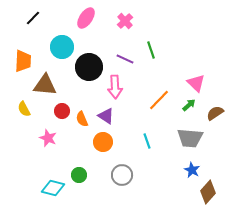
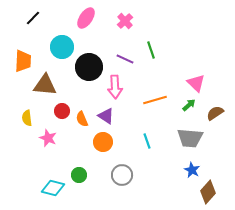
orange line: moved 4 px left; rotated 30 degrees clockwise
yellow semicircle: moved 3 px right, 9 px down; rotated 21 degrees clockwise
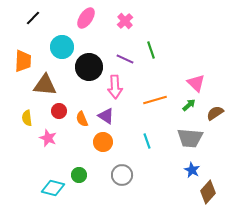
red circle: moved 3 px left
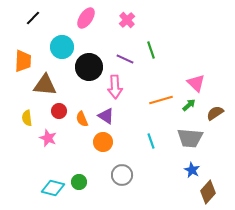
pink cross: moved 2 px right, 1 px up
orange line: moved 6 px right
cyan line: moved 4 px right
green circle: moved 7 px down
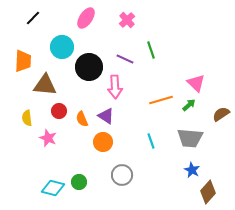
brown semicircle: moved 6 px right, 1 px down
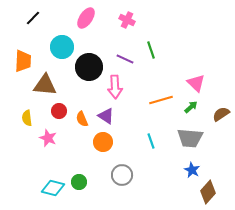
pink cross: rotated 21 degrees counterclockwise
green arrow: moved 2 px right, 2 px down
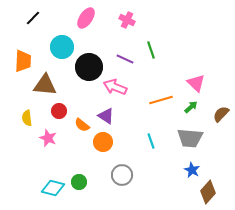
pink arrow: rotated 115 degrees clockwise
brown semicircle: rotated 12 degrees counterclockwise
orange semicircle: moved 6 px down; rotated 28 degrees counterclockwise
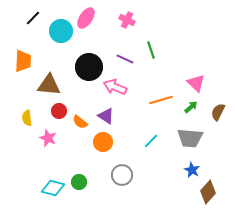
cyan circle: moved 1 px left, 16 px up
brown triangle: moved 4 px right
brown semicircle: moved 3 px left, 2 px up; rotated 18 degrees counterclockwise
orange semicircle: moved 2 px left, 3 px up
cyan line: rotated 63 degrees clockwise
